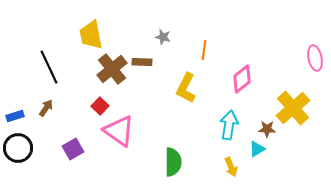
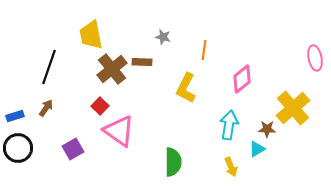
black line: rotated 44 degrees clockwise
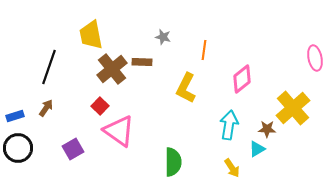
yellow arrow: moved 1 px right, 1 px down; rotated 12 degrees counterclockwise
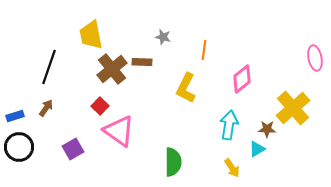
black circle: moved 1 px right, 1 px up
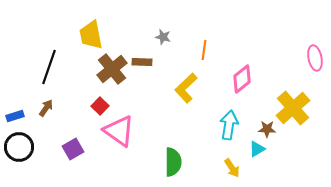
yellow L-shape: rotated 20 degrees clockwise
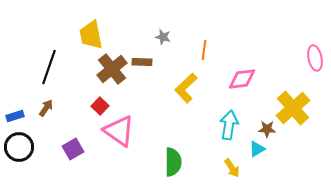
pink diamond: rotated 32 degrees clockwise
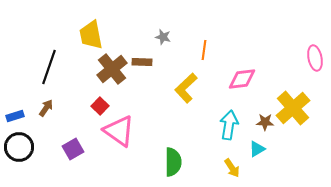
brown star: moved 2 px left, 7 px up
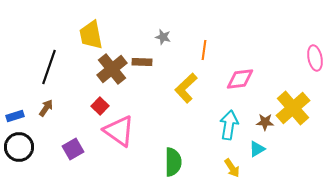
pink diamond: moved 2 px left
